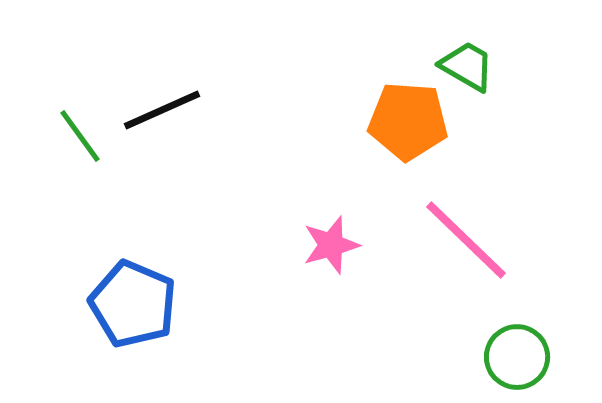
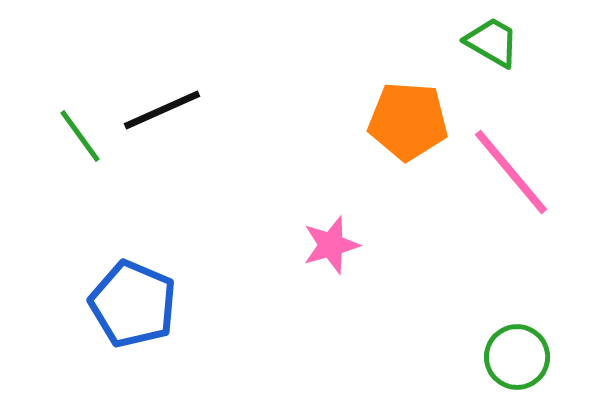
green trapezoid: moved 25 px right, 24 px up
pink line: moved 45 px right, 68 px up; rotated 6 degrees clockwise
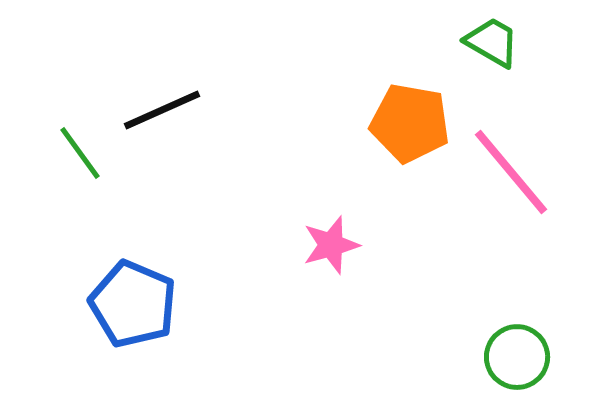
orange pentagon: moved 2 px right, 2 px down; rotated 6 degrees clockwise
green line: moved 17 px down
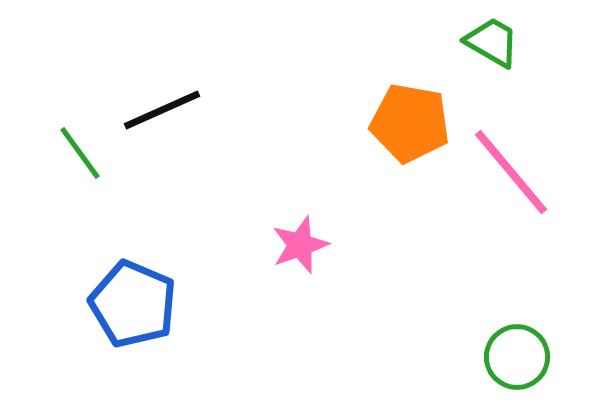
pink star: moved 31 px left; rotated 4 degrees counterclockwise
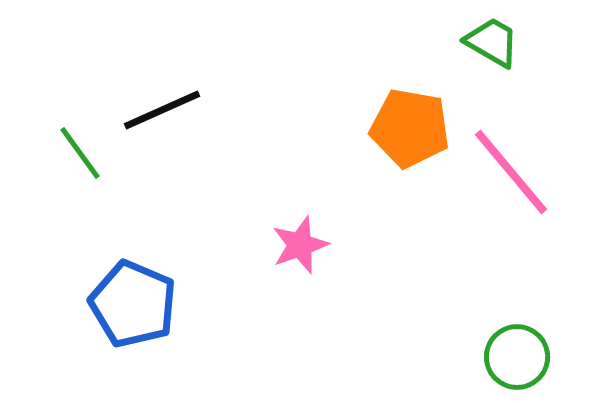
orange pentagon: moved 5 px down
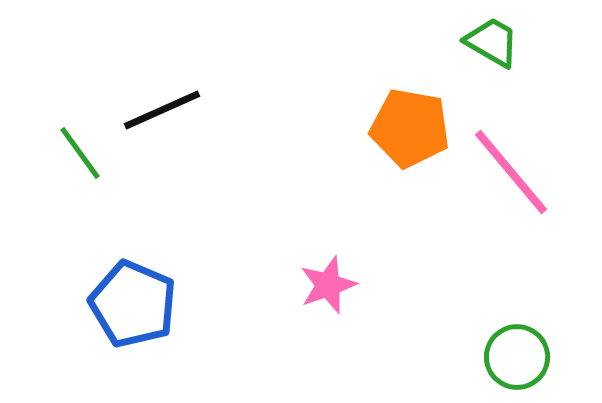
pink star: moved 28 px right, 40 px down
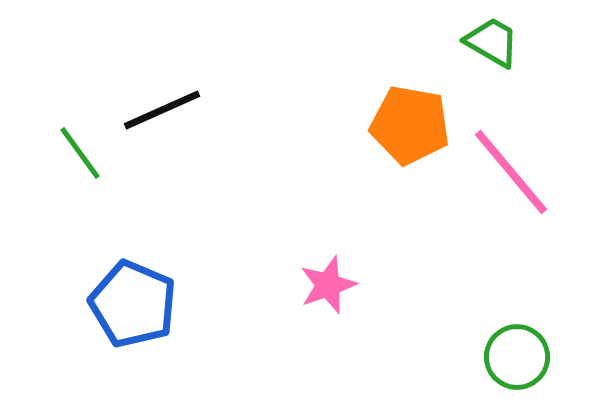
orange pentagon: moved 3 px up
